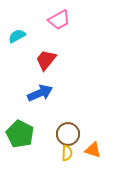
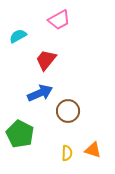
cyan semicircle: moved 1 px right
brown circle: moved 23 px up
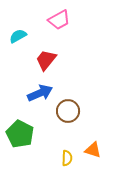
yellow semicircle: moved 5 px down
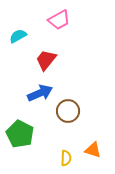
yellow semicircle: moved 1 px left
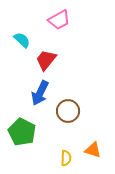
cyan semicircle: moved 4 px right, 4 px down; rotated 72 degrees clockwise
blue arrow: rotated 140 degrees clockwise
green pentagon: moved 2 px right, 2 px up
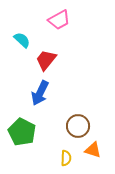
brown circle: moved 10 px right, 15 px down
